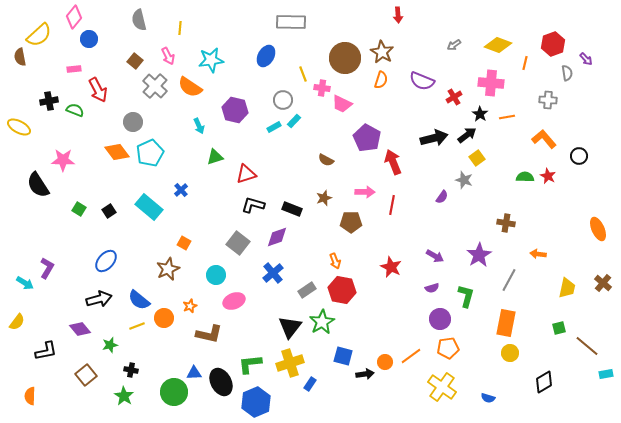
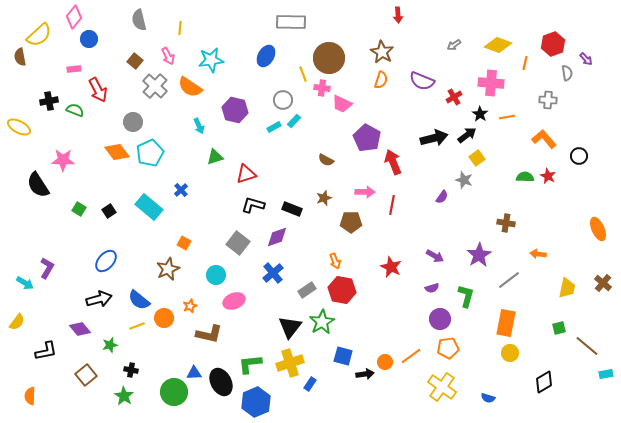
brown circle at (345, 58): moved 16 px left
gray line at (509, 280): rotated 25 degrees clockwise
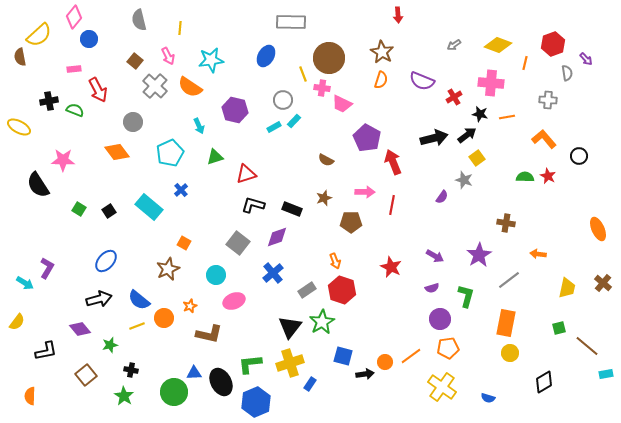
black star at (480, 114): rotated 21 degrees counterclockwise
cyan pentagon at (150, 153): moved 20 px right
red hexagon at (342, 290): rotated 8 degrees clockwise
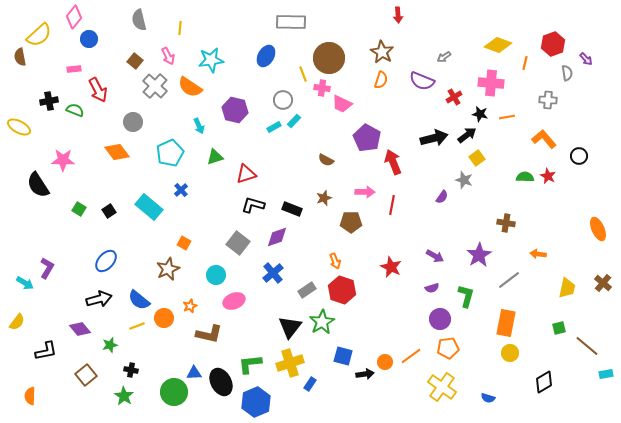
gray arrow at (454, 45): moved 10 px left, 12 px down
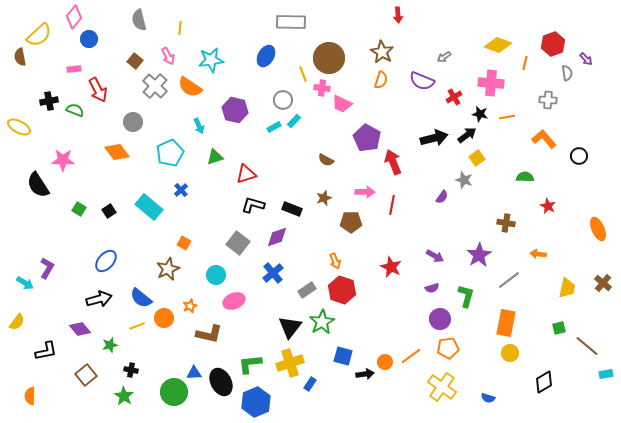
red star at (548, 176): moved 30 px down
blue semicircle at (139, 300): moved 2 px right, 2 px up
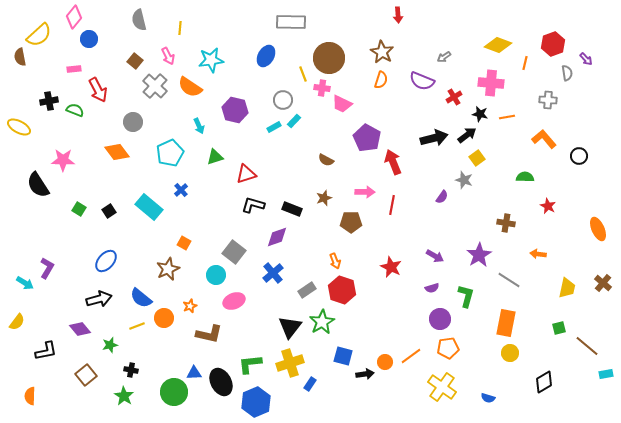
gray square at (238, 243): moved 4 px left, 9 px down
gray line at (509, 280): rotated 70 degrees clockwise
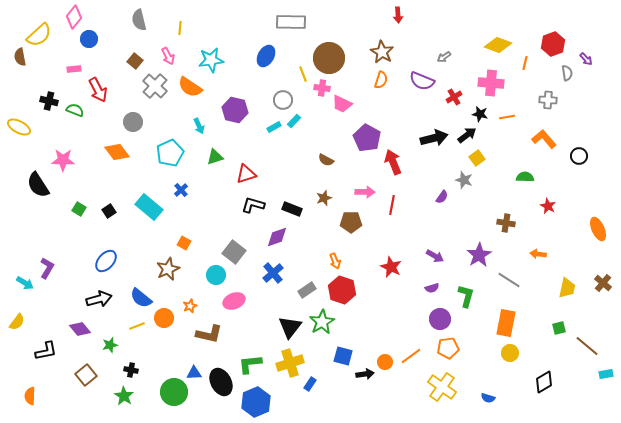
black cross at (49, 101): rotated 24 degrees clockwise
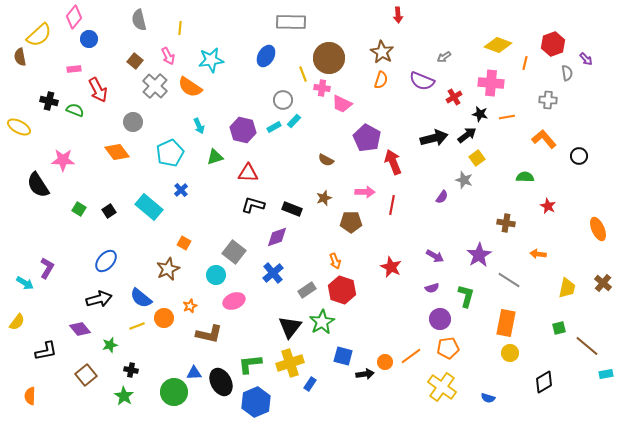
purple hexagon at (235, 110): moved 8 px right, 20 px down
red triangle at (246, 174): moved 2 px right, 1 px up; rotated 20 degrees clockwise
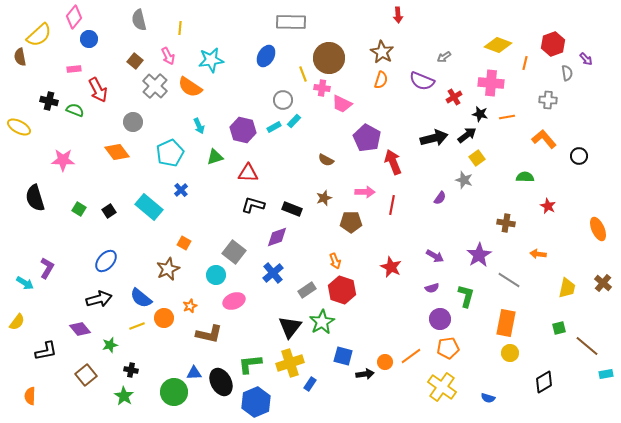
black semicircle at (38, 185): moved 3 px left, 13 px down; rotated 16 degrees clockwise
purple semicircle at (442, 197): moved 2 px left, 1 px down
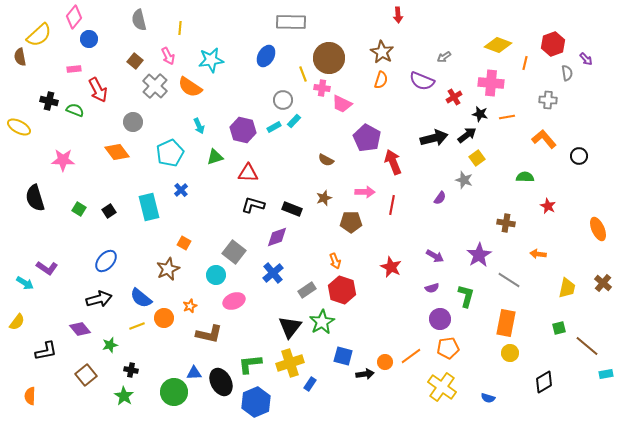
cyan rectangle at (149, 207): rotated 36 degrees clockwise
purple L-shape at (47, 268): rotated 95 degrees clockwise
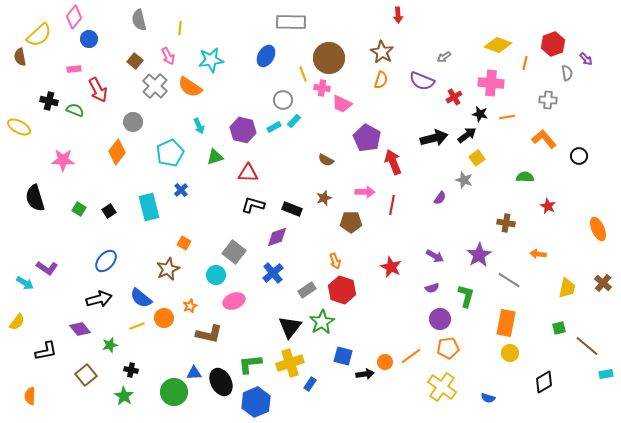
orange diamond at (117, 152): rotated 75 degrees clockwise
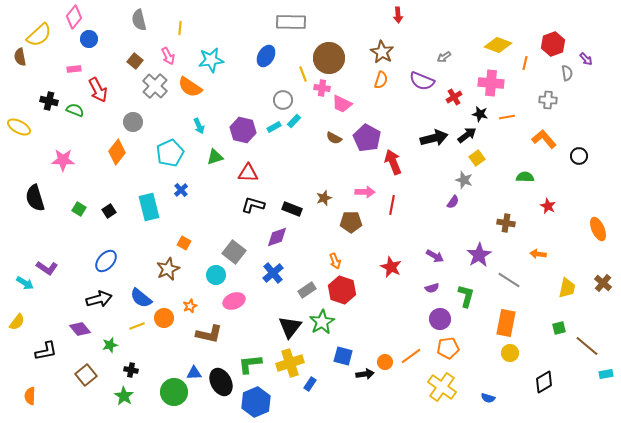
brown semicircle at (326, 160): moved 8 px right, 22 px up
purple semicircle at (440, 198): moved 13 px right, 4 px down
